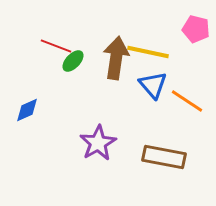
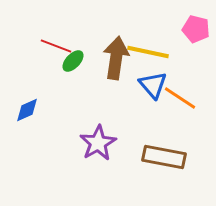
orange line: moved 7 px left, 3 px up
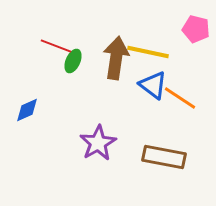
green ellipse: rotated 20 degrees counterclockwise
blue triangle: rotated 12 degrees counterclockwise
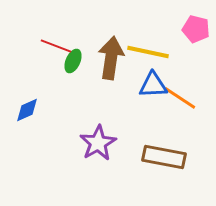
brown arrow: moved 5 px left
blue triangle: rotated 40 degrees counterclockwise
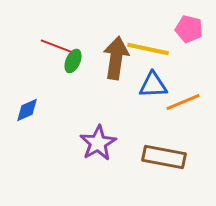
pink pentagon: moved 7 px left
yellow line: moved 3 px up
brown arrow: moved 5 px right
orange line: moved 3 px right, 4 px down; rotated 56 degrees counterclockwise
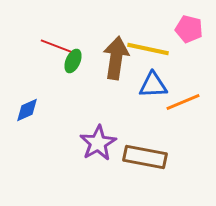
brown rectangle: moved 19 px left
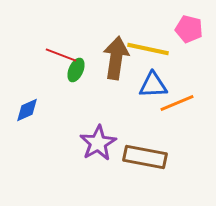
red line: moved 5 px right, 9 px down
green ellipse: moved 3 px right, 9 px down
orange line: moved 6 px left, 1 px down
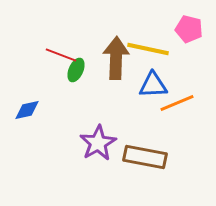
brown arrow: rotated 6 degrees counterclockwise
blue diamond: rotated 12 degrees clockwise
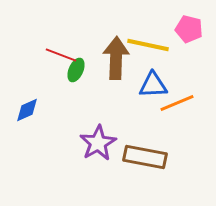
yellow line: moved 4 px up
blue diamond: rotated 12 degrees counterclockwise
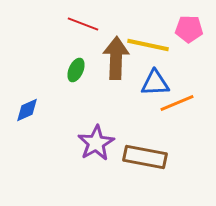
pink pentagon: rotated 12 degrees counterclockwise
red line: moved 22 px right, 31 px up
blue triangle: moved 2 px right, 2 px up
purple star: moved 2 px left
